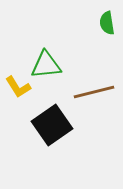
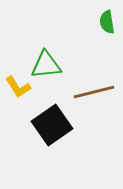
green semicircle: moved 1 px up
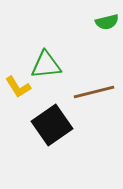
green semicircle: rotated 95 degrees counterclockwise
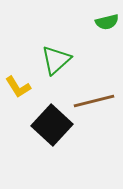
green triangle: moved 10 px right, 5 px up; rotated 36 degrees counterclockwise
brown line: moved 9 px down
black square: rotated 12 degrees counterclockwise
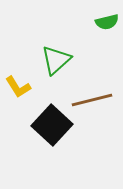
brown line: moved 2 px left, 1 px up
